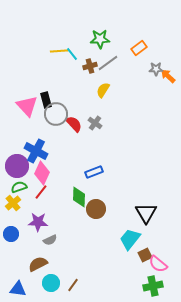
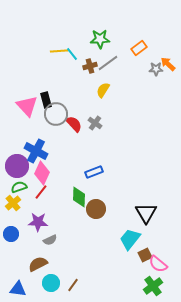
orange arrow: moved 12 px up
green cross: rotated 24 degrees counterclockwise
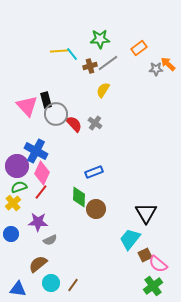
brown semicircle: rotated 12 degrees counterclockwise
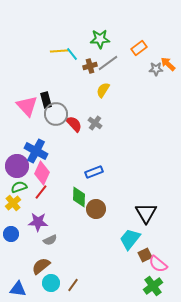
brown semicircle: moved 3 px right, 2 px down
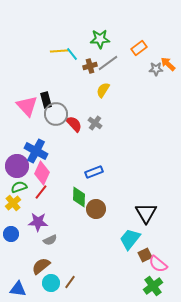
brown line: moved 3 px left, 3 px up
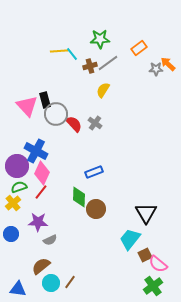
black rectangle: moved 1 px left
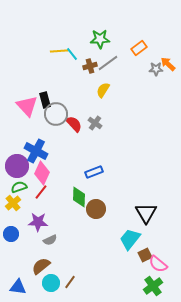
blue triangle: moved 2 px up
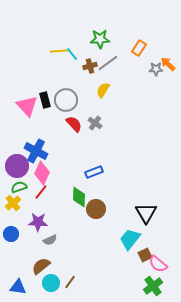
orange rectangle: rotated 21 degrees counterclockwise
gray circle: moved 10 px right, 14 px up
